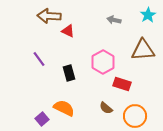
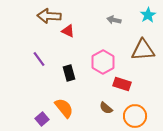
orange semicircle: rotated 25 degrees clockwise
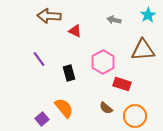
red triangle: moved 7 px right
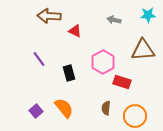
cyan star: rotated 28 degrees clockwise
red rectangle: moved 2 px up
brown semicircle: rotated 56 degrees clockwise
purple square: moved 6 px left, 8 px up
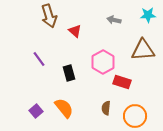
brown arrow: rotated 110 degrees counterclockwise
red triangle: rotated 16 degrees clockwise
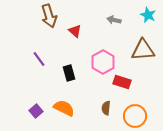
cyan star: rotated 28 degrees clockwise
orange semicircle: rotated 25 degrees counterclockwise
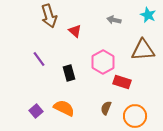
brown semicircle: rotated 16 degrees clockwise
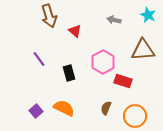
red rectangle: moved 1 px right, 1 px up
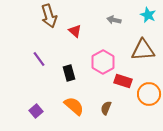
orange semicircle: moved 10 px right, 2 px up; rotated 15 degrees clockwise
orange circle: moved 14 px right, 22 px up
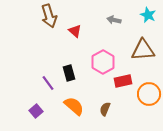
purple line: moved 9 px right, 24 px down
red rectangle: rotated 30 degrees counterclockwise
brown semicircle: moved 1 px left, 1 px down
